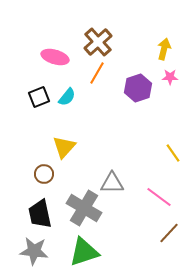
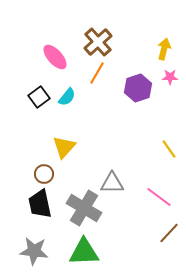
pink ellipse: rotated 32 degrees clockwise
black square: rotated 15 degrees counterclockwise
yellow line: moved 4 px left, 4 px up
black trapezoid: moved 10 px up
green triangle: rotated 16 degrees clockwise
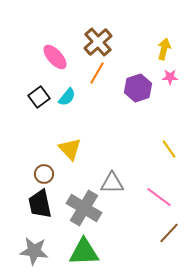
yellow triangle: moved 6 px right, 2 px down; rotated 25 degrees counterclockwise
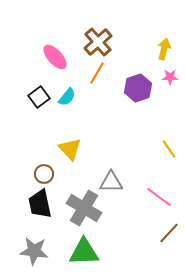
gray triangle: moved 1 px left, 1 px up
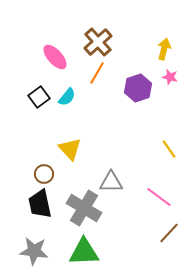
pink star: rotated 14 degrees clockwise
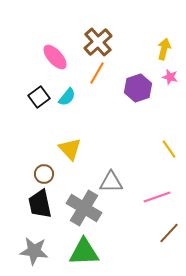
pink line: moved 2 px left; rotated 56 degrees counterclockwise
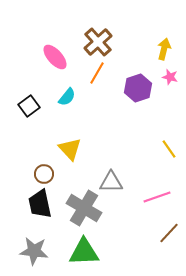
black square: moved 10 px left, 9 px down
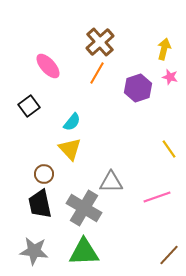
brown cross: moved 2 px right
pink ellipse: moved 7 px left, 9 px down
cyan semicircle: moved 5 px right, 25 px down
brown line: moved 22 px down
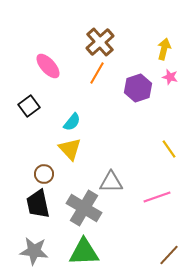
black trapezoid: moved 2 px left
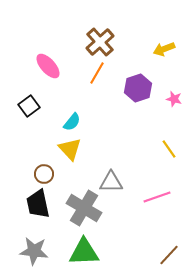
yellow arrow: rotated 125 degrees counterclockwise
pink star: moved 4 px right, 22 px down
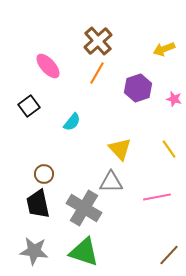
brown cross: moved 2 px left, 1 px up
yellow triangle: moved 50 px right
pink line: rotated 8 degrees clockwise
green triangle: rotated 20 degrees clockwise
